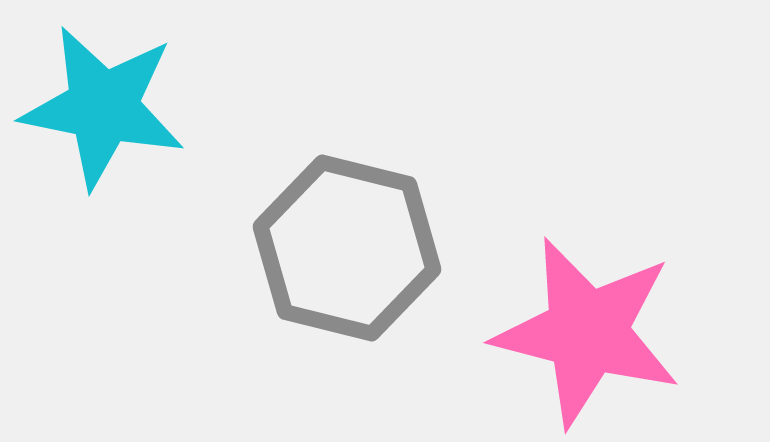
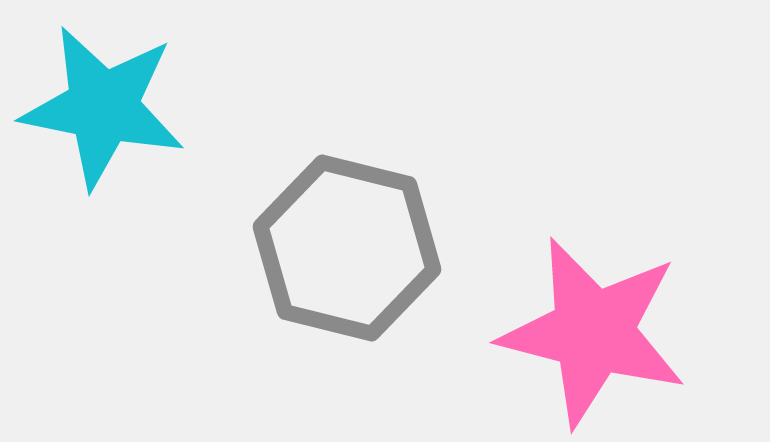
pink star: moved 6 px right
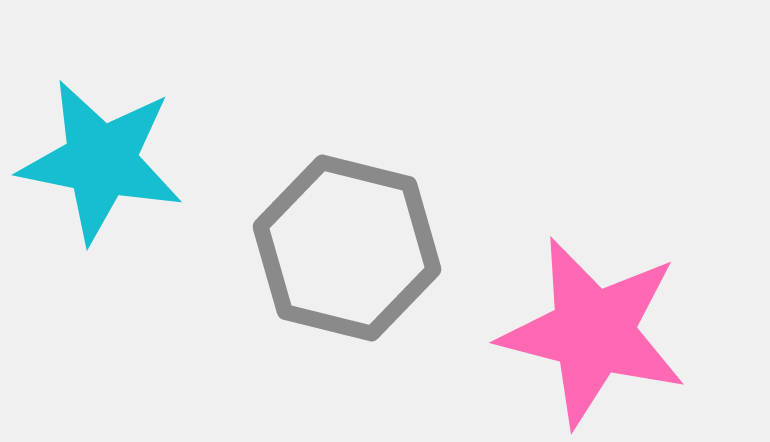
cyan star: moved 2 px left, 54 px down
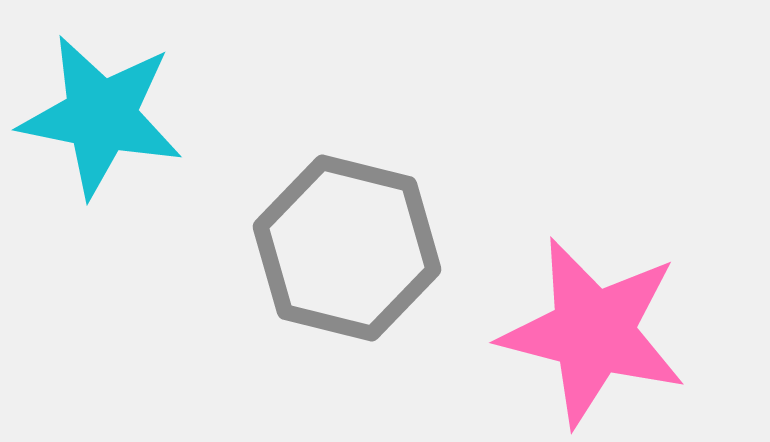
cyan star: moved 45 px up
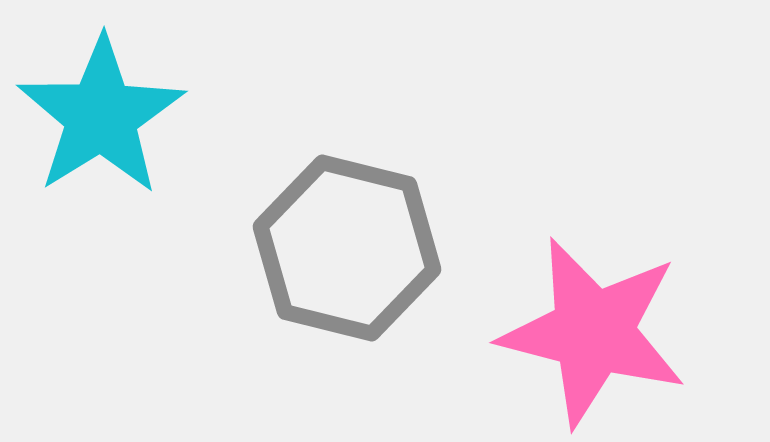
cyan star: rotated 29 degrees clockwise
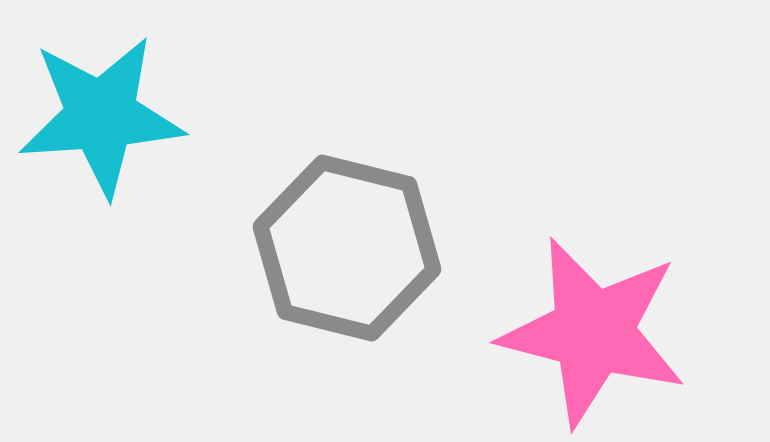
cyan star: rotated 28 degrees clockwise
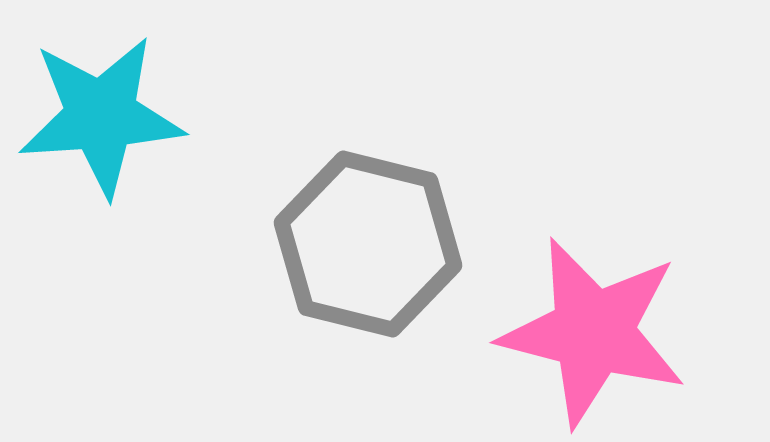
gray hexagon: moved 21 px right, 4 px up
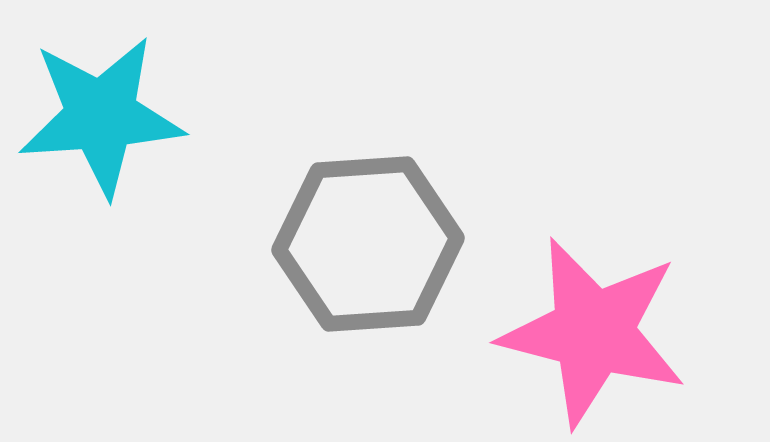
gray hexagon: rotated 18 degrees counterclockwise
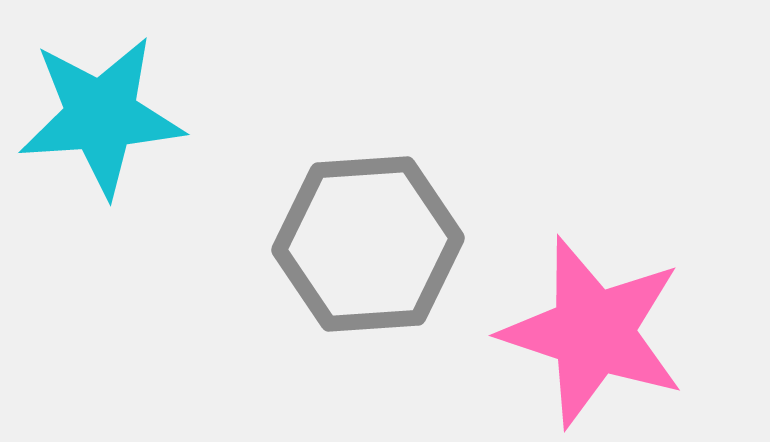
pink star: rotated 4 degrees clockwise
